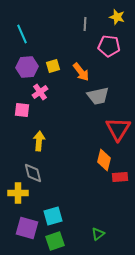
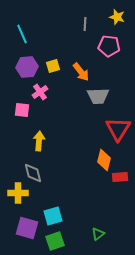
gray trapezoid: rotated 10 degrees clockwise
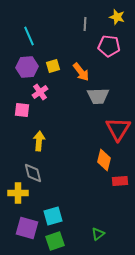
cyan line: moved 7 px right, 2 px down
red rectangle: moved 4 px down
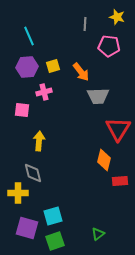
pink cross: moved 4 px right; rotated 21 degrees clockwise
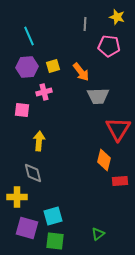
yellow cross: moved 1 px left, 4 px down
green square: rotated 24 degrees clockwise
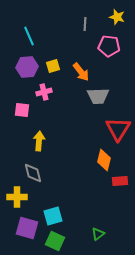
green square: rotated 18 degrees clockwise
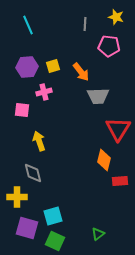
yellow star: moved 1 px left
cyan line: moved 1 px left, 11 px up
yellow arrow: rotated 24 degrees counterclockwise
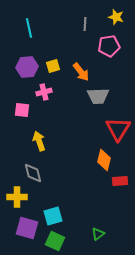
cyan line: moved 1 px right, 3 px down; rotated 12 degrees clockwise
pink pentagon: rotated 15 degrees counterclockwise
